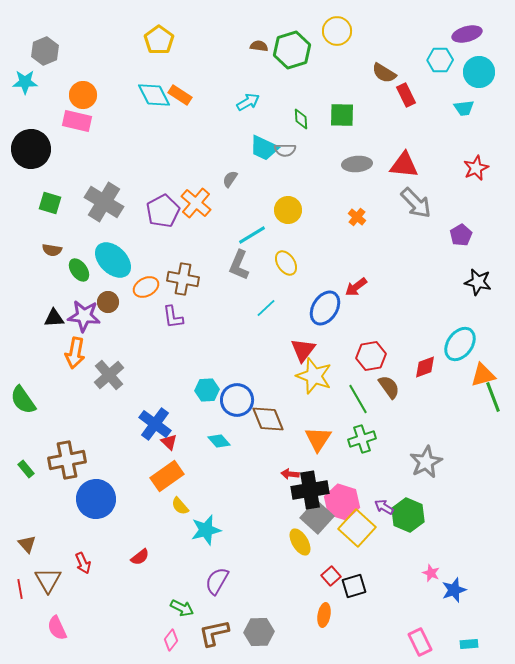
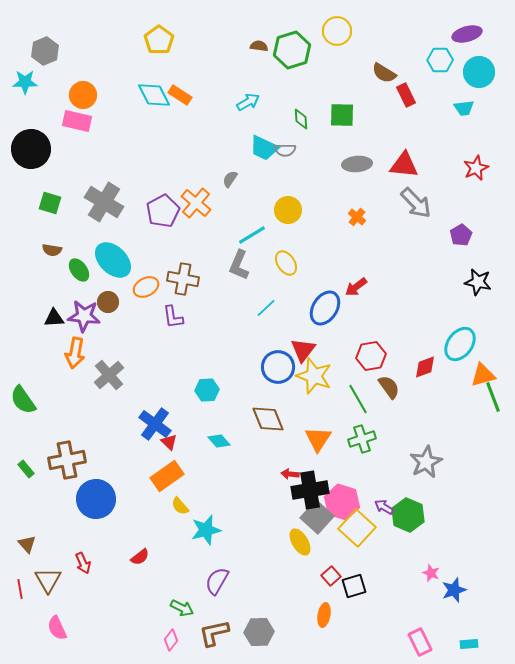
blue circle at (237, 400): moved 41 px right, 33 px up
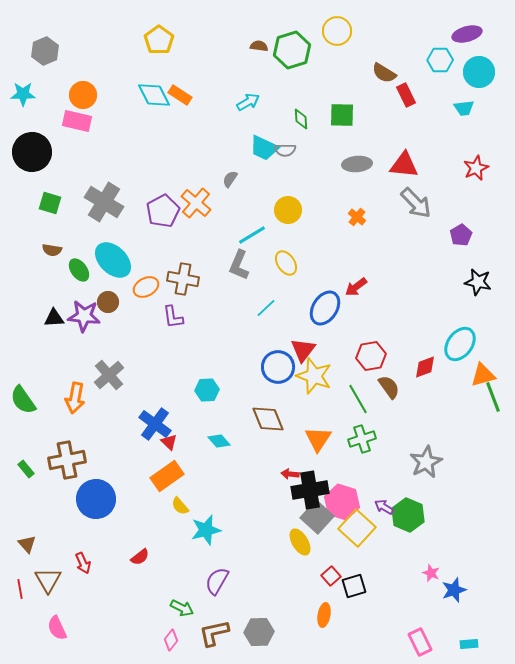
cyan star at (25, 82): moved 2 px left, 12 px down
black circle at (31, 149): moved 1 px right, 3 px down
orange arrow at (75, 353): moved 45 px down
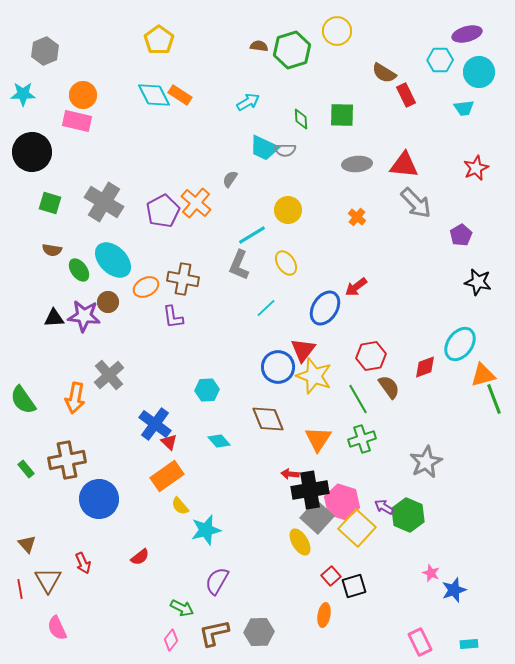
green line at (493, 397): moved 1 px right, 2 px down
blue circle at (96, 499): moved 3 px right
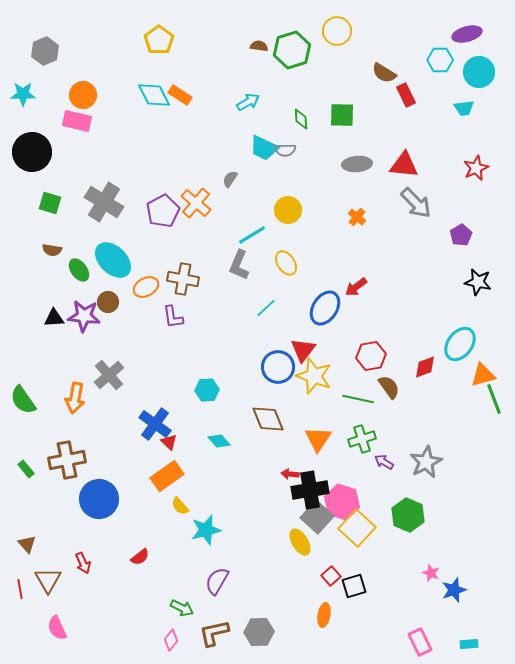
green line at (358, 399): rotated 48 degrees counterclockwise
purple arrow at (384, 507): moved 45 px up
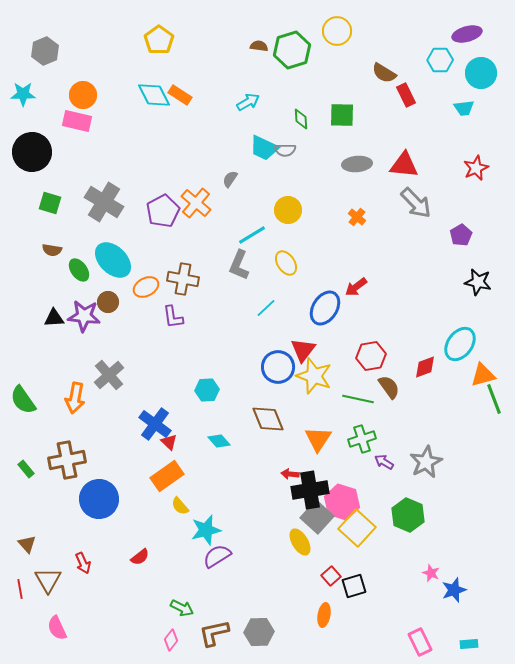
cyan circle at (479, 72): moved 2 px right, 1 px down
purple semicircle at (217, 581): moved 25 px up; rotated 28 degrees clockwise
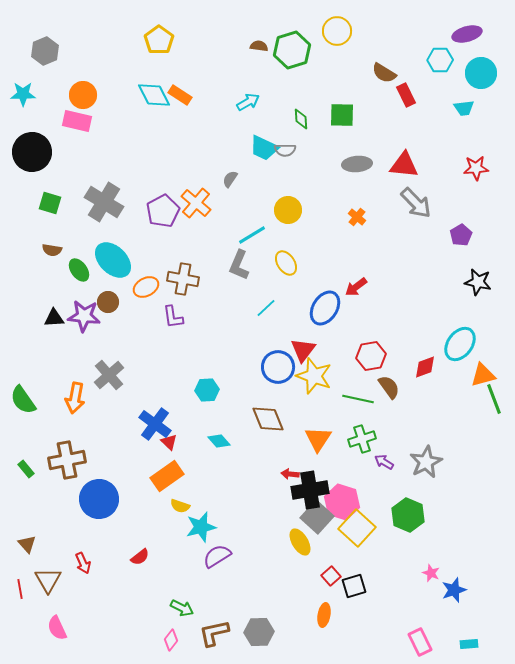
red star at (476, 168): rotated 20 degrees clockwise
yellow semicircle at (180, 506): rotated 30 degrees counterclockwise
cyan star at (206, 530): moved 5 px left, 3 px up
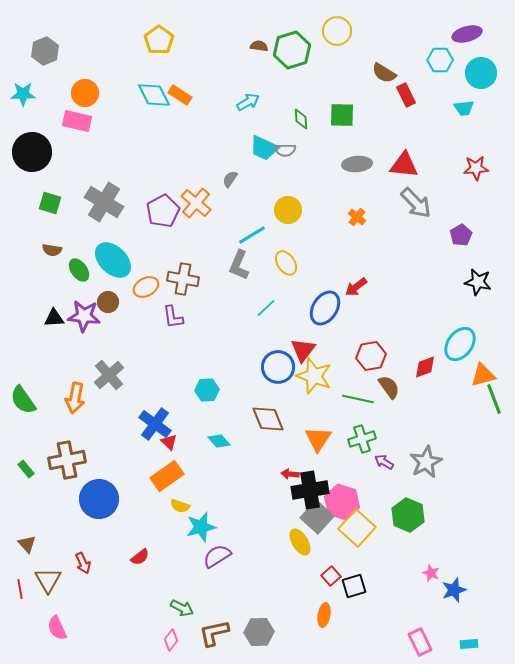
orange circle at (83, 95): moved 2 px right, 2 px up
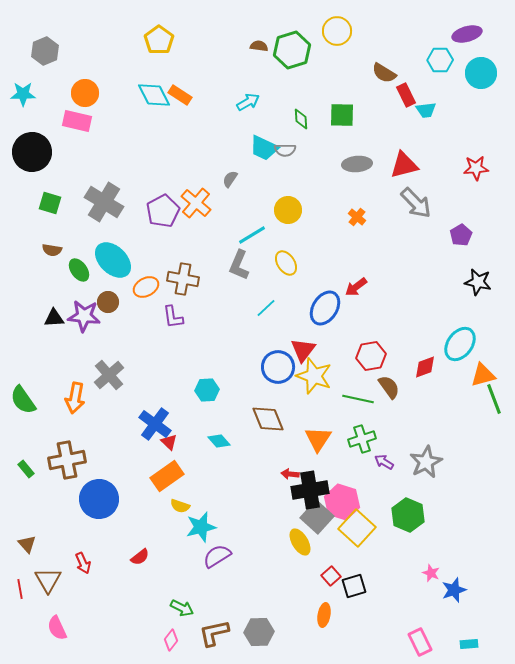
cyan trapezoid at (464, 108): moved 38 px left, 2 px down
red triangle at (404, 165): rotated 20 degrees counterclockwise
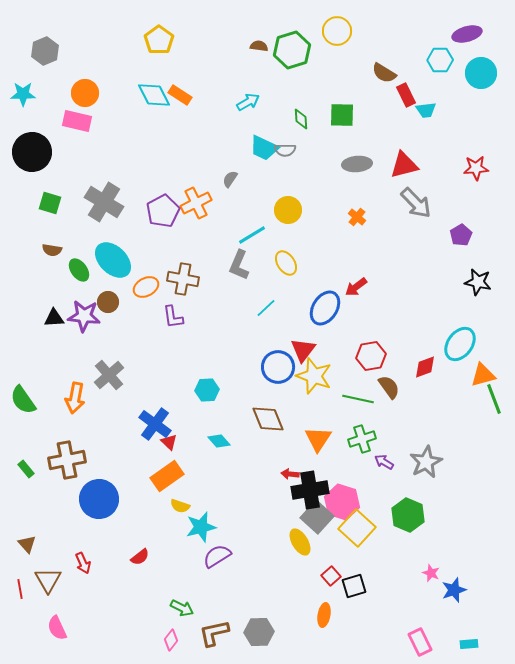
orange cross at (196, 203): rotated 24 degrees clockwise
